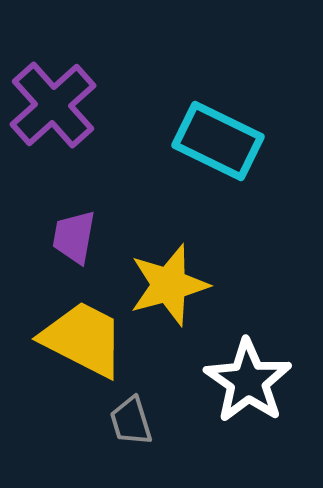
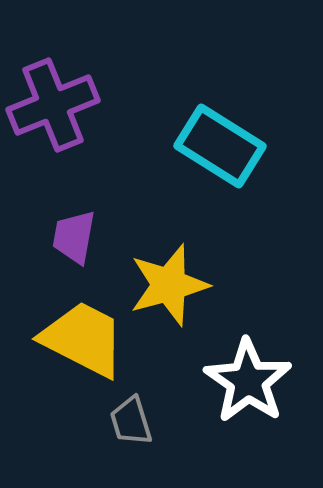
purple cross: rotated 20 degrees clockwise
cyan rectangle: moved 2 px right, 5 px down; rotated 6 degrees clockwise
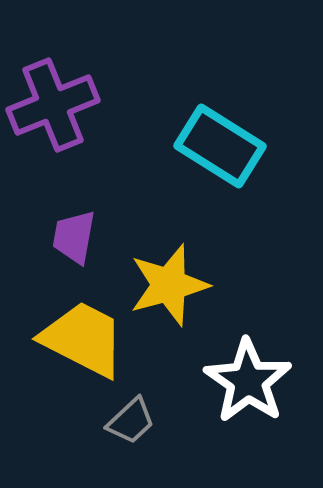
gray trapezoid: rotated 116 degrees counterclockwise
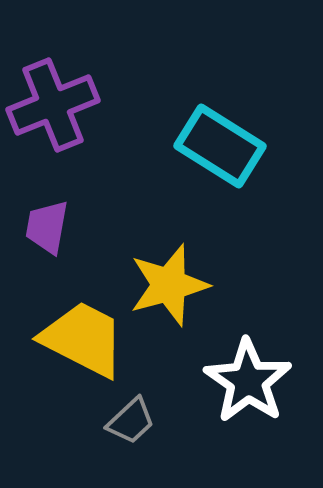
purple trapezoid: moved 27 px left, 10 px up
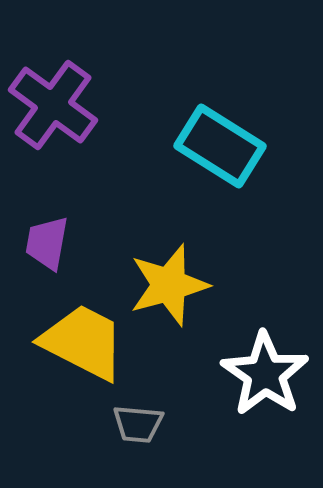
purple cross: rotated 32 degrees counterclockwise
purple trapezoid: moved 16 px down
yellow trapezoid: moved 3 px down
white star: moved 17 px right, 7 px up
gray trapezoid: moved 7 px right, 3 px down; rotated 48 degrees clockwise
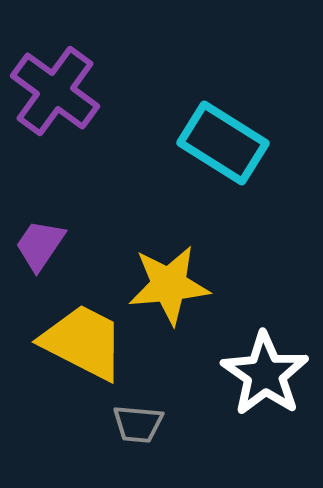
purple cross: moved 2 px right, 14 px up
cyan rectangle: moved 3 px right, 3 px up
purple trapezoid: moved 7 px left, 2 px down; rotated 24 degrees clockwise
yellow star: rotated 10 degrees clockwise
